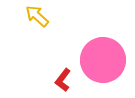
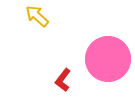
pink circle: moved 5 px right, 1 px up
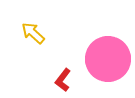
yellow arrow: moved 4 px left, 17 px down
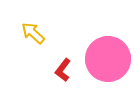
red L-shape: moved 10 px up
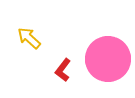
yellow arrow: moved 4 px left, 5 px down
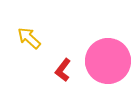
pink circle: moved 2 px down
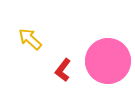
yellow arrow: moved 1 px right, 1 px down
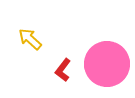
pink circle: moved 1 px left, 3 px down
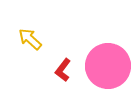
pink circle: moved 1 px right, 2 px down
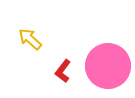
red L-shape: moved 1 px down
